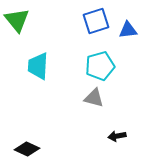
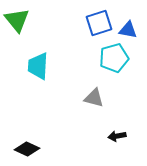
blue square: moved 3 px right, 2 px down
blue triangle: rotated 18 degrees clockwise
cyan pentagon: moved 14 px right, 8 px up
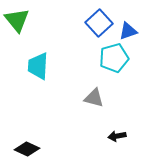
blue square: rotated 24 degrees counterclockwise
blue triangle: moved 1 px down; rotated 30 degrees counterclockwise
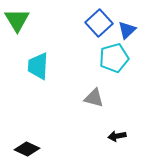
green triangle: rotated 8 degrees clockwise
blue triangle: moved 1 px left, 1 px up; rotated 24 degrees counterclockwise
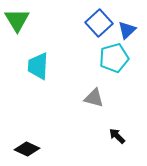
black arrow: rotated 54 degrees clockwise
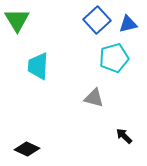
blue square: moved 2 px left, 3 px up
blue triangle: moved 1 px right, 6 px up; rotated 30 degrees clockwise
black arrow: moved 7 px right
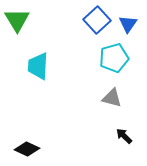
blue triangle: rotated 42 degrees counterclockwise
gray triangle: moved 18 px right
